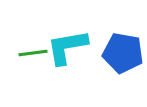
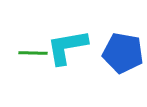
green line: rotated 8 degrees clockwise
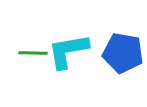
cyan L-shape: moved 1 px right, 4 px down
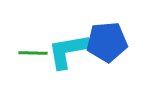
blue pentagon: moved 16 px left, 11 px up; rotated 15 degrees counterclockwise
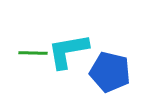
blue pentagon: moved 3 px right, 30 px down; rotated 18 degrees clockwise
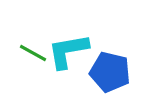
green line: rotated 28 degrees clockwise
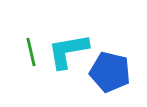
green line: moved 2 px left, 1 px up; rotated 48 degrees clockwise
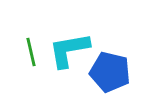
cyan L-shape: moved 1 px right, 1 px up
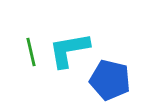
blue pentagon: moved 8 px down
